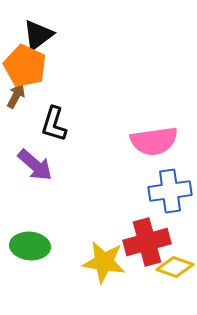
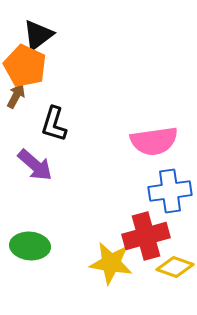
red cross: moved 1 px left, 6 px up
yellow star: moved 7 px right, 1 px down
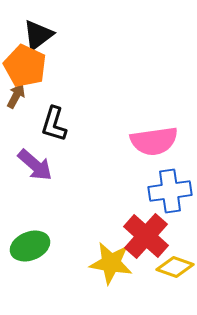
red cross: rotated 33 degrees counterclockwise
green ellipse: rotated 27 degrees counterclockwise
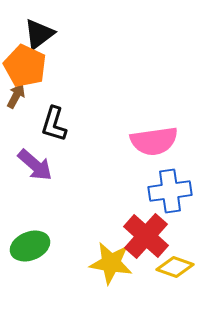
black triangle: moved 1 px right, 1 px up
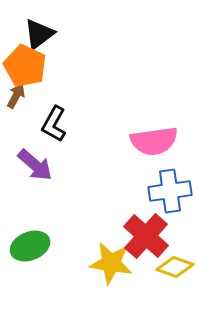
black L-shape: rotated 12 degrees clockwise
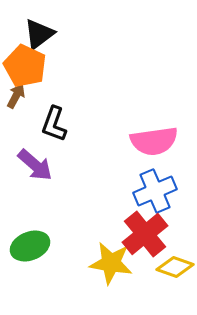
black L-shape: rotated 9 degrees counterclockwise
blue cross: moved 15 px left; rotated 15 degrees counterclockwise
red cross: moved 1 px left, 2 px up; rotated 9 degrees clockwise
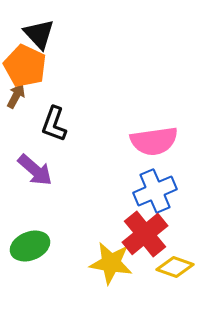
black triangle: rotated 36 degrees counterclockwise
purple arrow: moved 5 px down
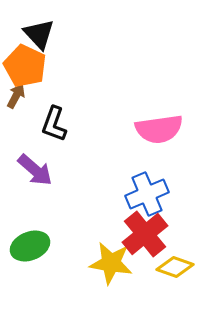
pink semicircle: moved 5 px right, 12 px up
blue cross: moved 8 px left, 3 px down
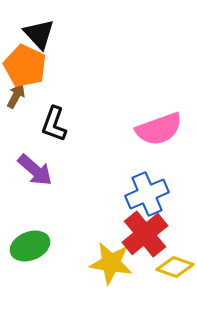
pink semicircle: rotated 12 degrees counterclockwise
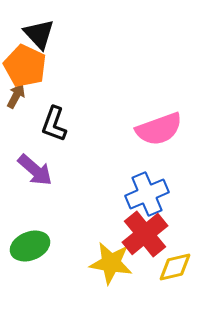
yellow diamond: rotated 33 degrees counterclockwise
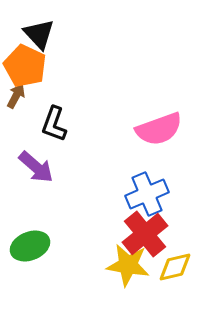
purple arrow: moved 1 px right, 3 px up
yellow star: moved 17 px right, 2 px down
